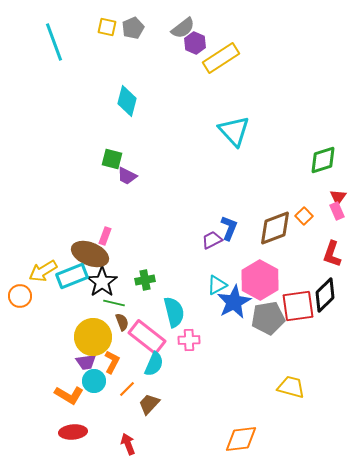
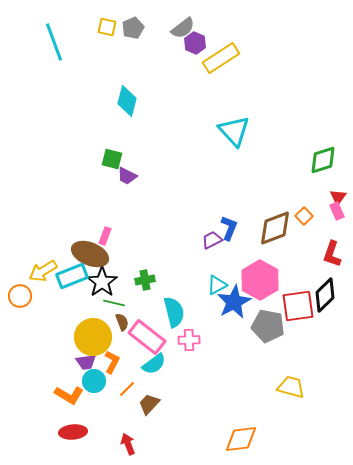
gray pentagon at (268, 318): moved 8 px down; rotated 20 degrees clockwise
cyan semicircle at (154, 364): rotated 30 degrees clockwise
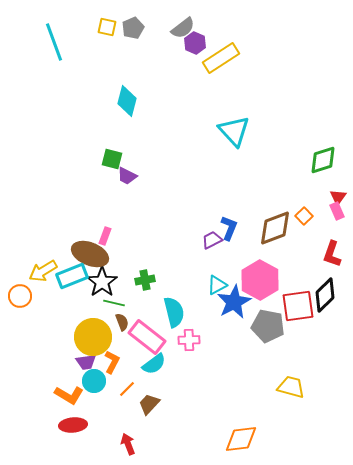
red ellipse at (73, 432): moved 7 px up
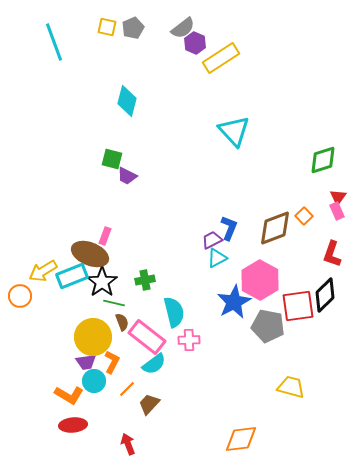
cyan triangle at (217, 285): moved 27 px up
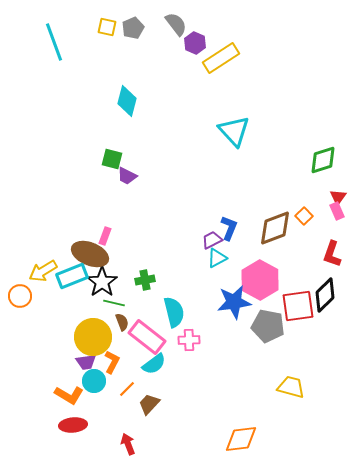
gray semicircle at (183, 28): moved 7 px left, 4 px up; rotated 90 degrees counterclockwise
blue star at (234, 302): rotated 20 degrees clockwise
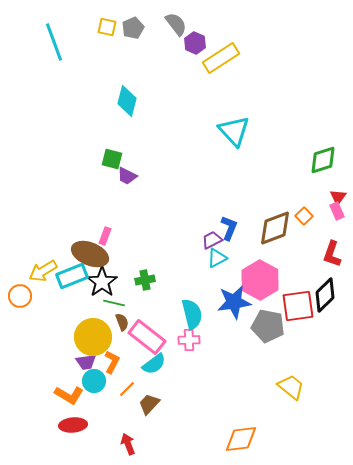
cyan semicircle at (174, 312): moved 18 px right, 2 px down
yellow trapezoid at (291, 387): rotated 24 degrees clockwise
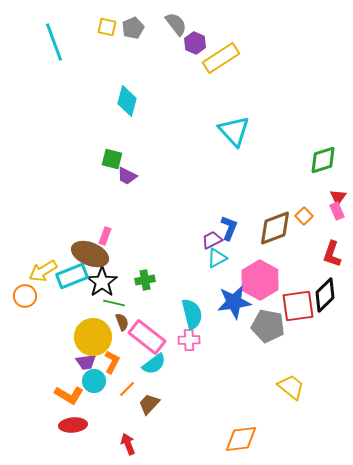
orange circle at (20, 296): moved 5 px right
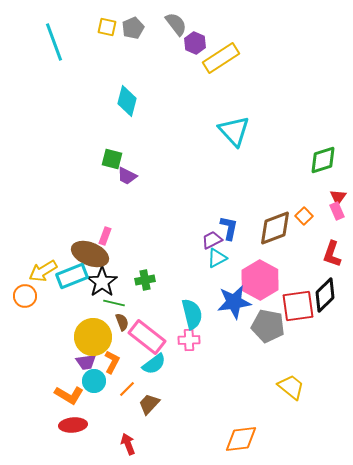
blue L-shape at (229, 228): rotated 10 degrees counterclockwise
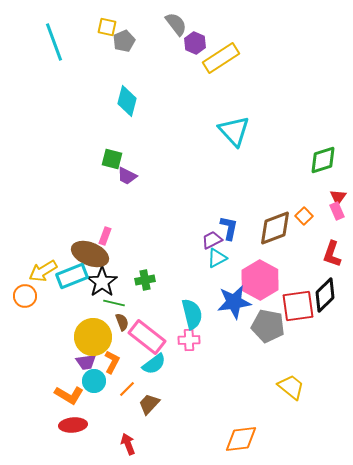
gray pentagon at (133, 28): moved 9 px left, 13 px down
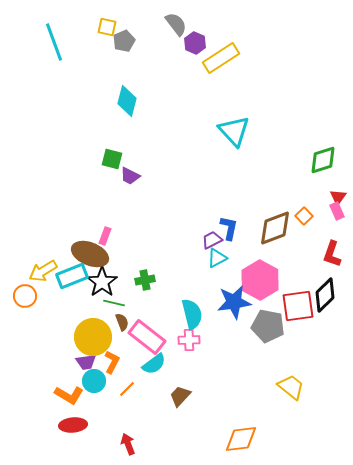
purple trapezoid at (127, 176): moved 3 px right
brown trapezoid at (149, 404): moved 31 px right, 8 px up
